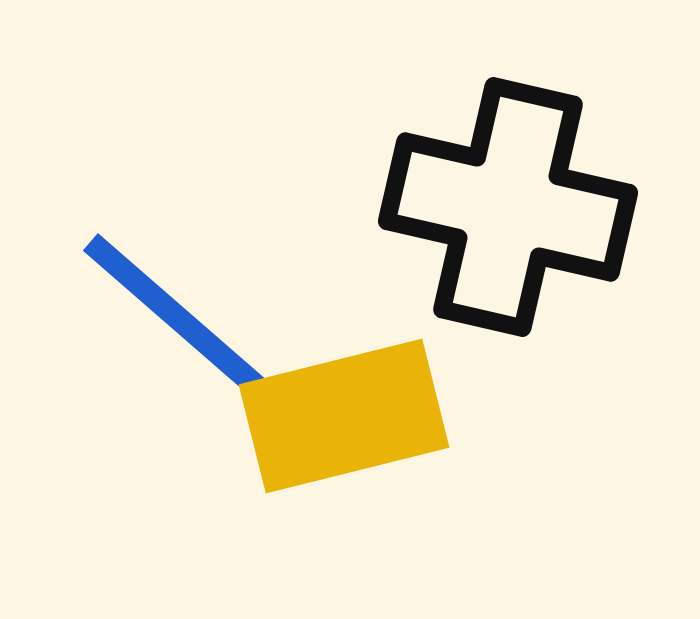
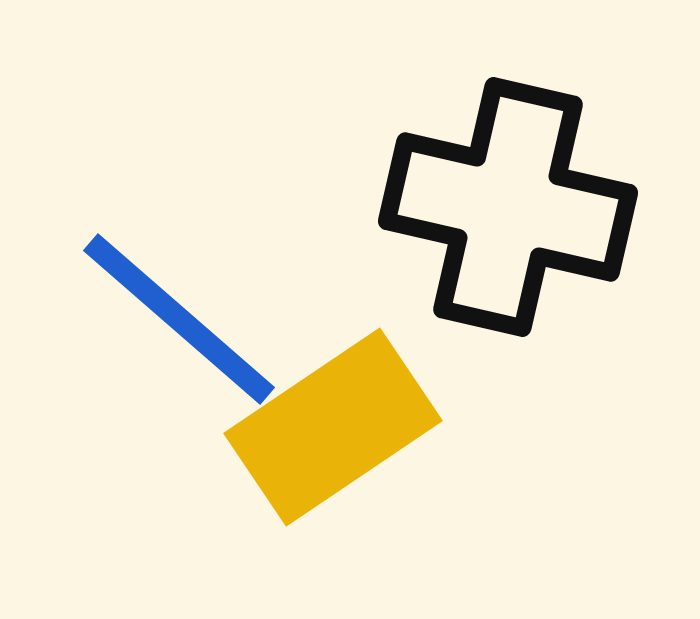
yellow rectangle: moved 11 px left, 11 px down; rotated 20 degrees counterclockwise
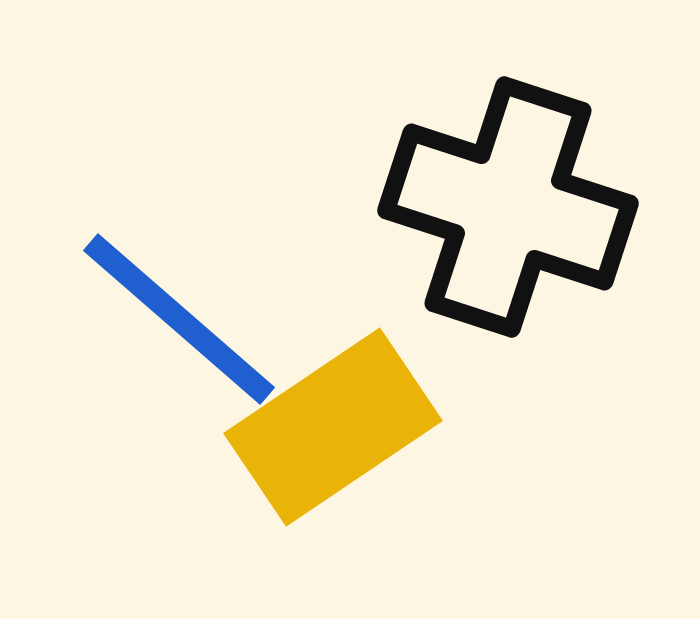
black cross: rotated 5 degrees clockwise
